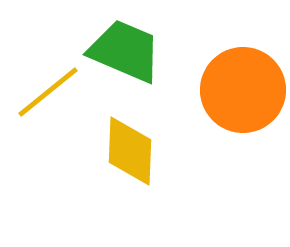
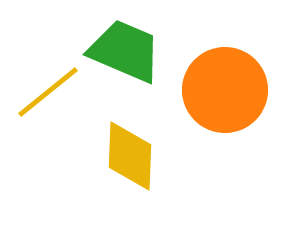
orange circle: moved 18 px left
yellow diamond: moved 5 px down
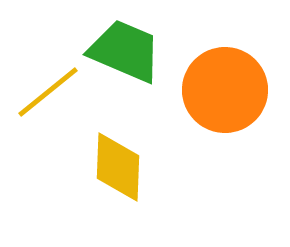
yellow diamond: moved 12 px left, 11 px down
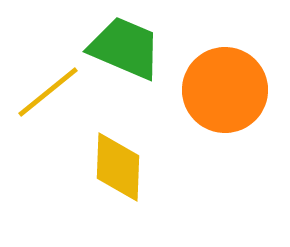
green trapezoid: moved 3 px up
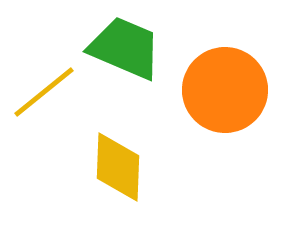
yellow line: moved 4 px left
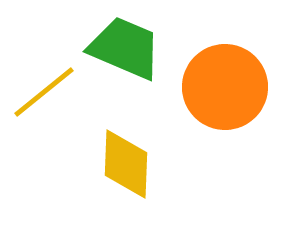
orange circle: moved 3 px up
yellow diamond: moved 8 px right, 3 px up
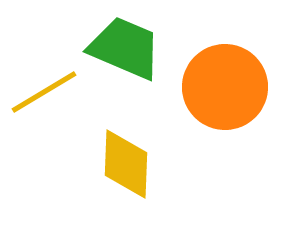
yellow line: rotated 8 degrees clockwise
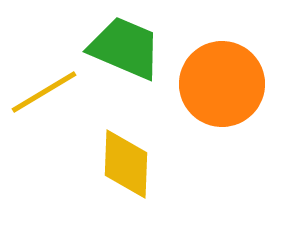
orange circle: moved 3 px left, 3 px up
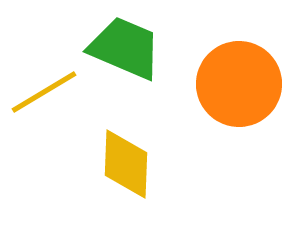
orange circle: moved 17 px right
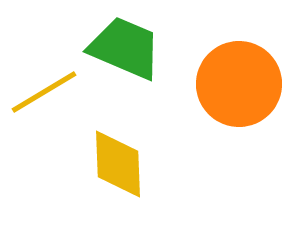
yellow diamond: moved 8 px left; rotated 4 degrees counterclockwise
